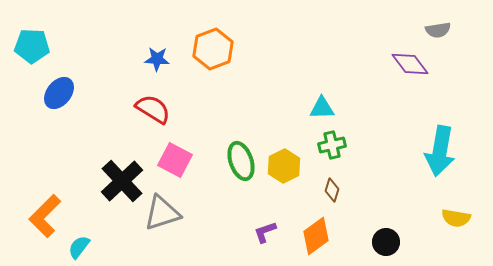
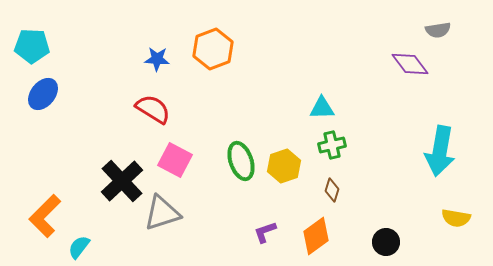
blue ellipse: moved 16 px left, 1 px down
yellow hexagon: rotated 8 degrees clockwise
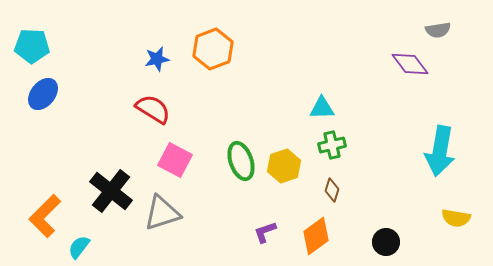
blue star: rotated 15 degrees counterclockwise
black cross: moved 11 px left, 10 px down; rotated 9 degrees counterclockwise
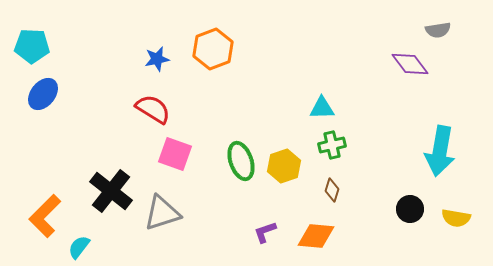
pink square: moved 6 px up; rotated 8 degrees counterclockwise
orange diamond: rotated 42 degrees clockwise
black circle: moved 24 px right, 33 px up
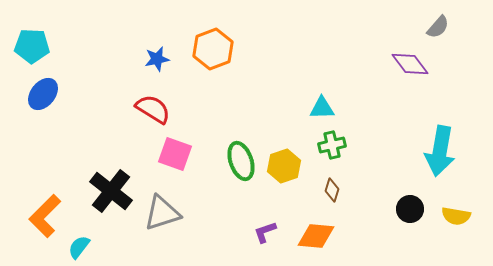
gray semicircle: moved 3 px up; rotated 40 degrees counterclockwise
yellow semicircle: moved 2 px up
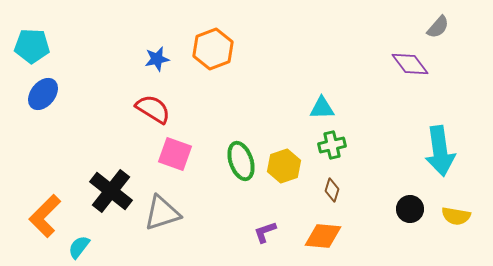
cyan arrow: rotated 18 degrees counterclockwise
orange diamond: moved 7 px right
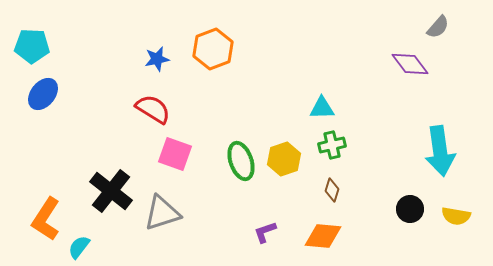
yellow hexagon: moved 7 px up
orange L-shape: moved 1 px right, 3 px down; rotated 12 degrees counterclockwise
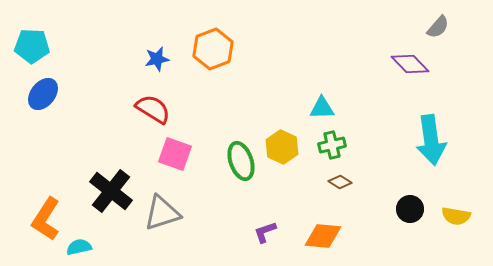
purple diamond: rotated 6 degrees counterclockwise
cyan arrow: moved 9 px left, 11 px up
yellow hexagon: moved 2 px left, 12 px up; rotated 16 degrees counterclockwise
brown diamond: moved 8 px right, 8 px up; rotated 75 degrees counterclockwise
cyan semicircle: rotated 40 degrees clockwise
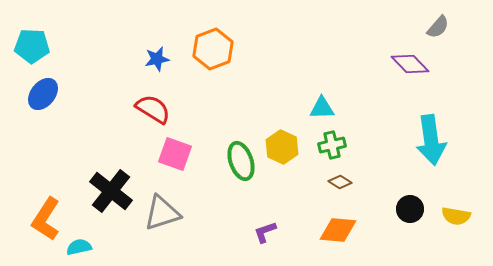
orange diamond: moved 15 px right, 6 px up
